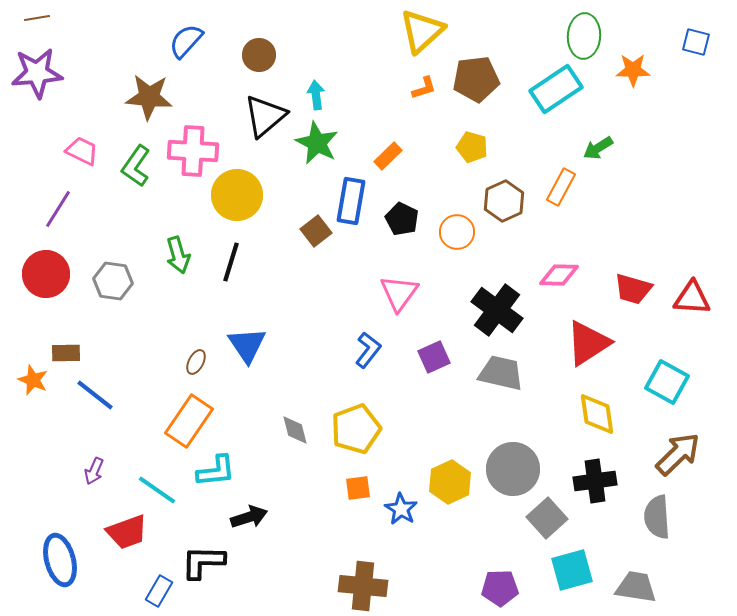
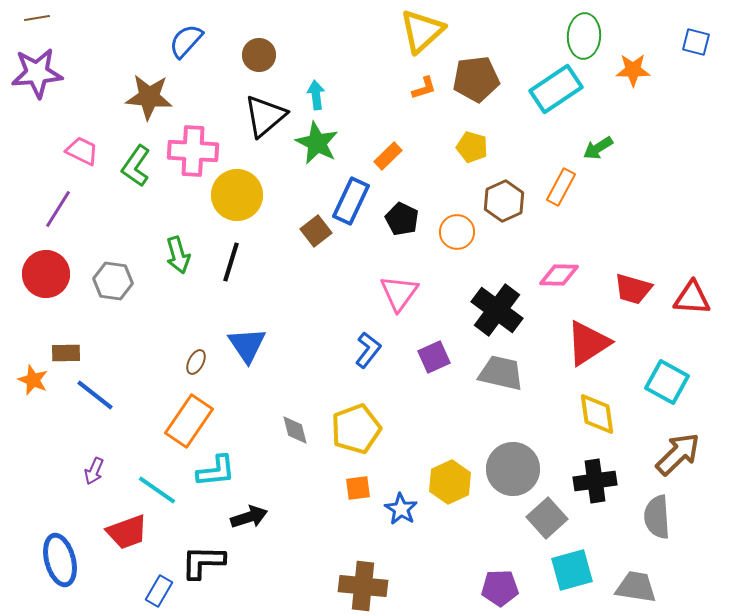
blue rectangle at (351, 201): rotated 15 degrees clockwise
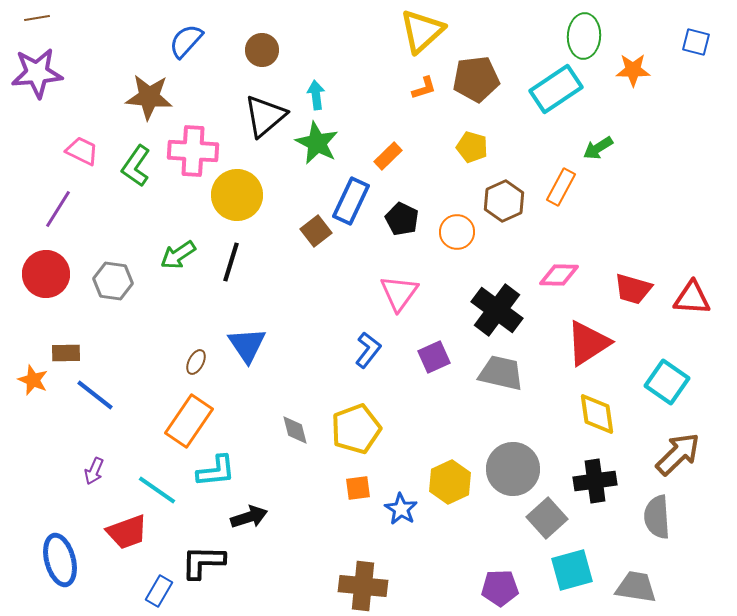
brown circle at (259, 55): moved 3 px right, 5 px up
green arrow at (178, 255): rotated 72 degrees clockwise
cyan square at (667, 382): rotated 6 degrees clockwise
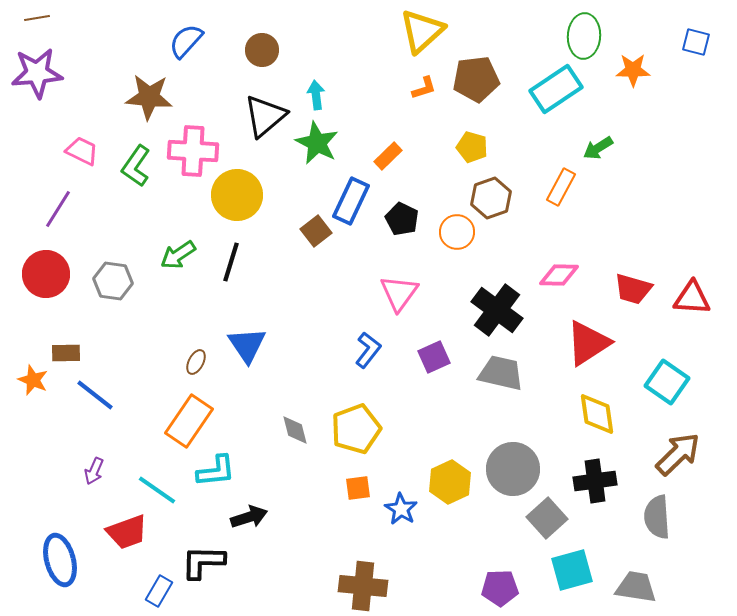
brown hexagon at (504, 201): moved 13 px left, 3 px up; rotated 6 degrees clockwise
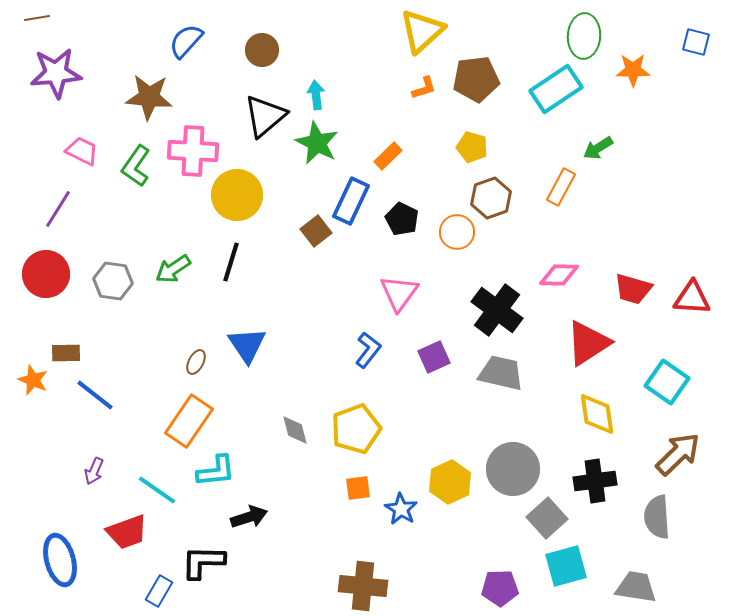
purple star at (37, 73): moved 19 px right
green arrow at (178, 255): moved 5 px left, 14 px down
cyan square at (572, 570): moved 6 px left, 4 px up
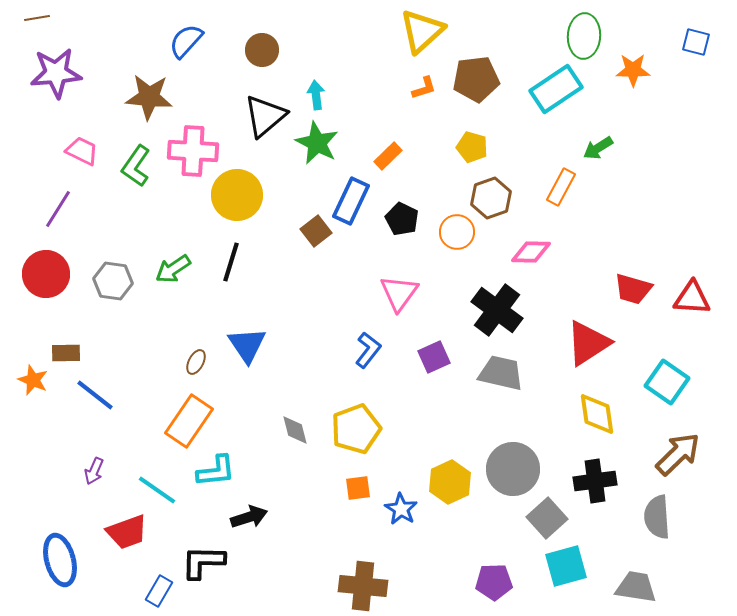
pink diamond at (559, 275): moved 28 px left, 23 px up
purple pentagon at (500, 588): moved 6 px left, 6 px up
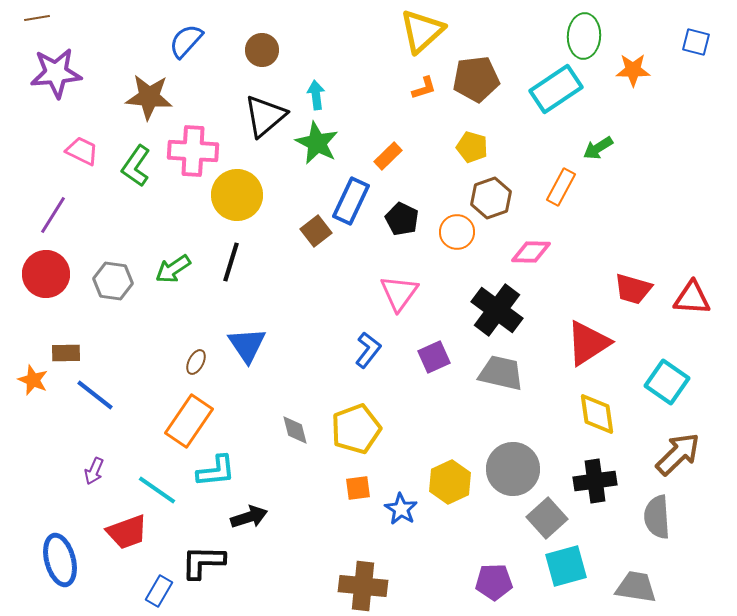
purple line at (58, 209): moved 5 px left, 6 px down
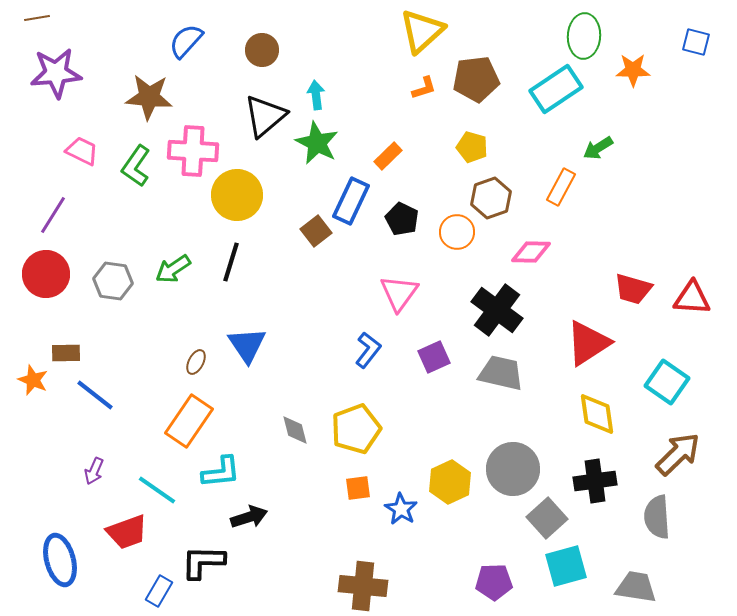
cyan L-shape at (216, 471): moved 5 px right, 1 px down
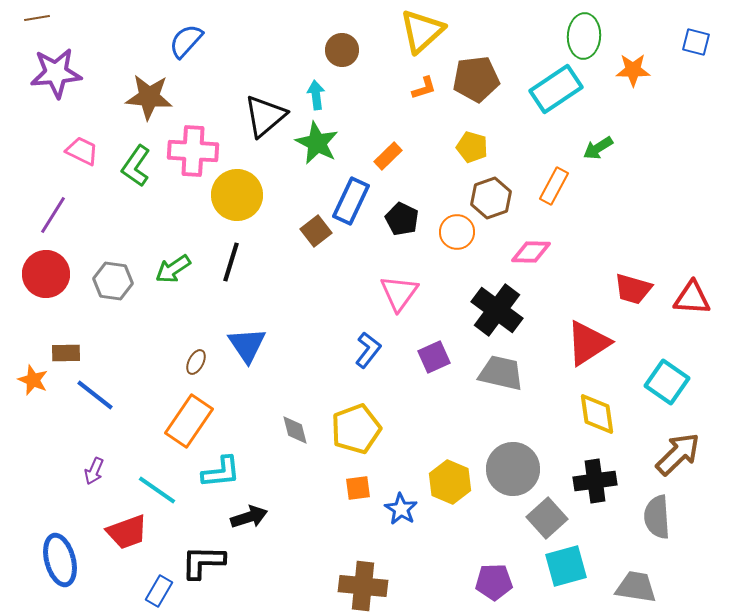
brown circle at (262, 50): moved 80 px right
orange rectangle at (561, 187): moved 7 px left, 1 px up
yellow hexagon at (450, 482): rotated 12 degrees counterclockwise
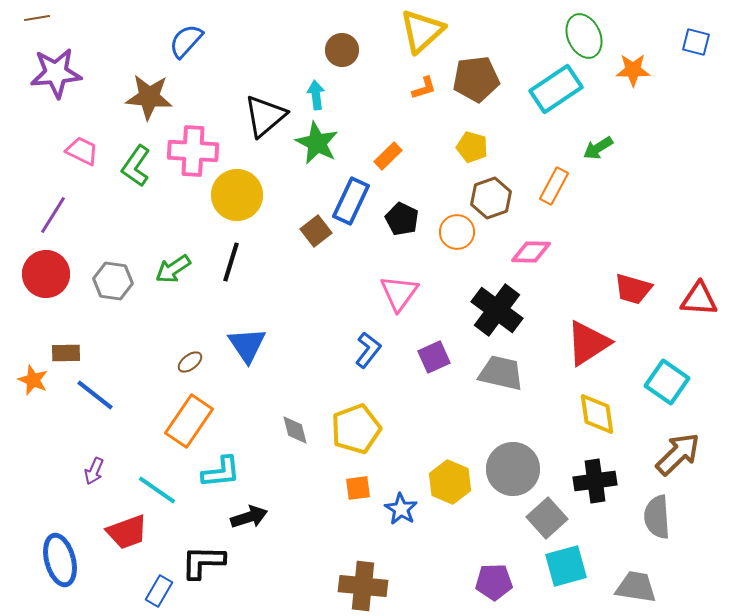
green ellipse at (584, 36): rotated 27 degrees counterclockwise
red triangle at (692, 298): moved 7 px right, 1 px down
brown ellipse at (196, 362): moved 6 px left; rotated 25 degrees clockwise
